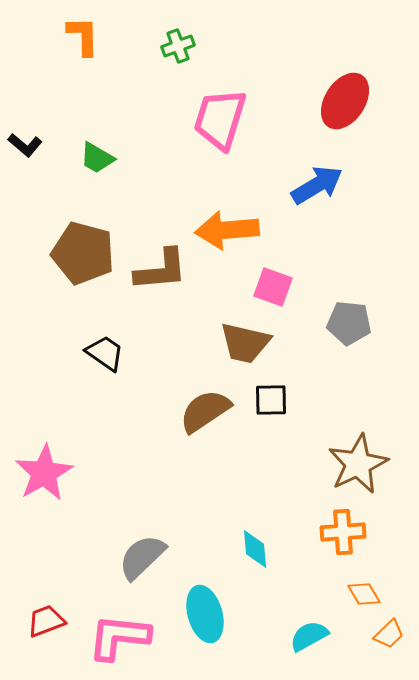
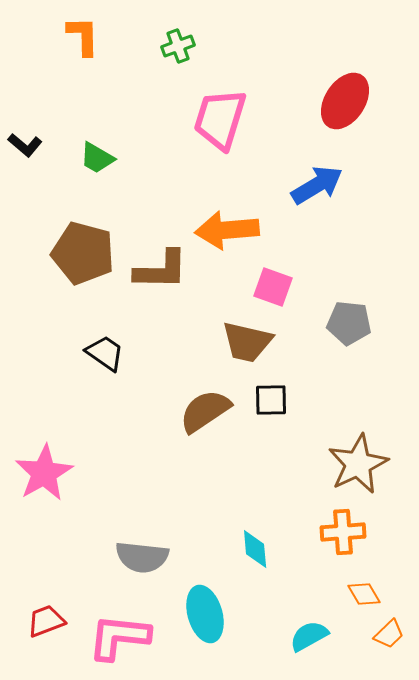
brown L-shape: rotated 6 degrees clockwise
brown trapezoid: moved 2 px right, 1 px up
gray semicircle: rotated 130 degrees counterclockwise
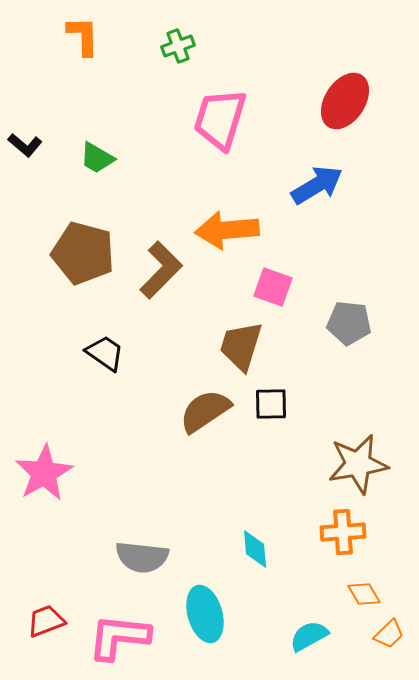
brown L-shape: rotated 46 degrees counterclockwise
brown trapezoid: moved 6 px left, 4 px down; rotated 94 degrees clockwise
black square: moved 4 px down
brown star: rotated 16 degrees clockwise
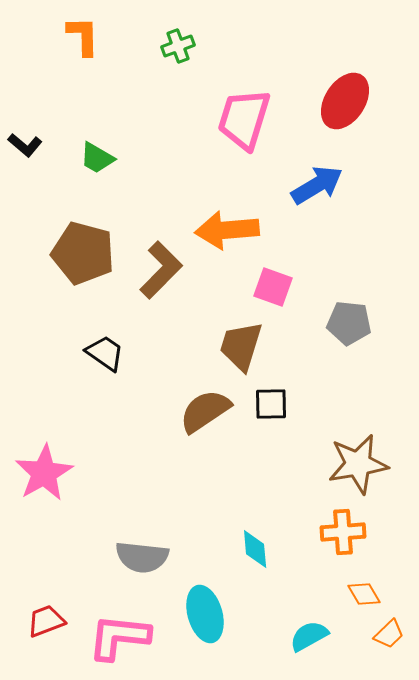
pink trapezoid: moved 24 px right
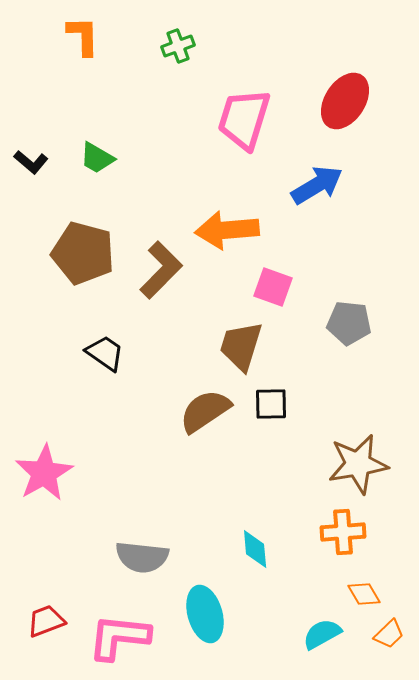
black L-shape: moved 6 px right, 17 px down
cyan semicircle: moved 13 px right, 2 px up
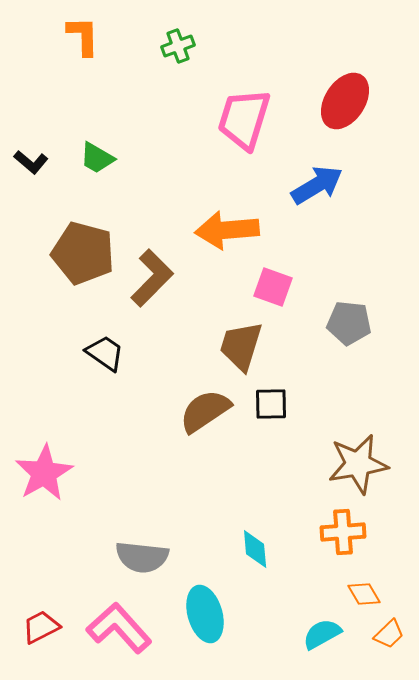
brown L-shape: moved 9 px left, 8 px down
red trapezoid: moved 5 px left, 6 px down; rotated 6 degrees counterclockwise
pink L-shape: moved 9 px up; rotated 42 degrees clockwise
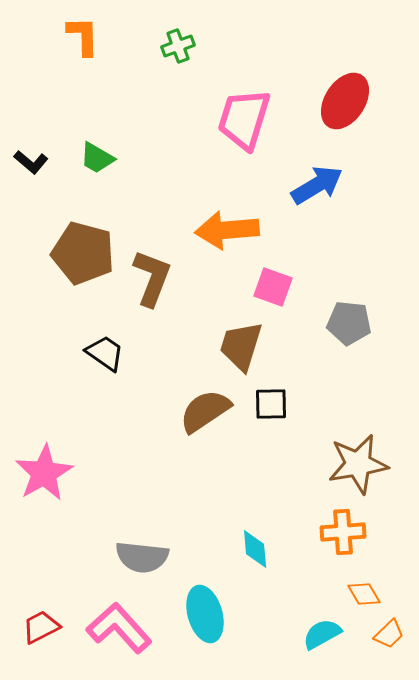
brown L-shape: rotated 24 degrees counterclockwise
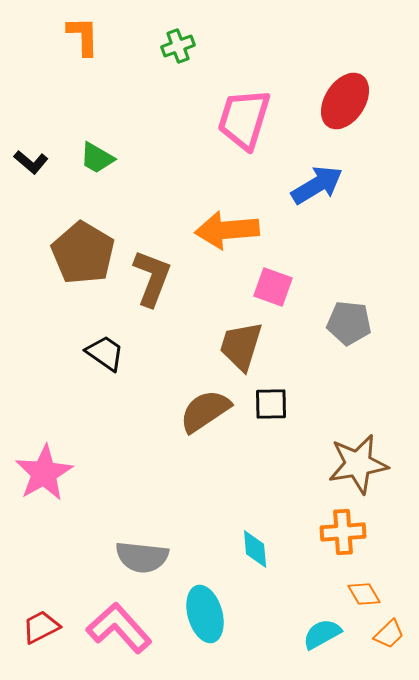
brown pentagon: rotated 16 degrees clockwise
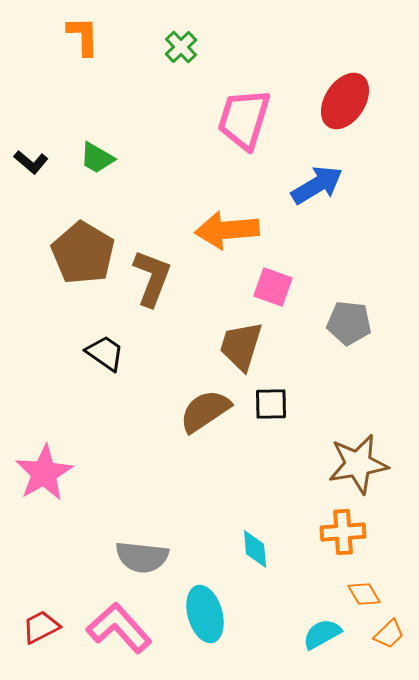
green cross: moved 3 px right, 1 px down; rotated 24 degrees counterclockwise
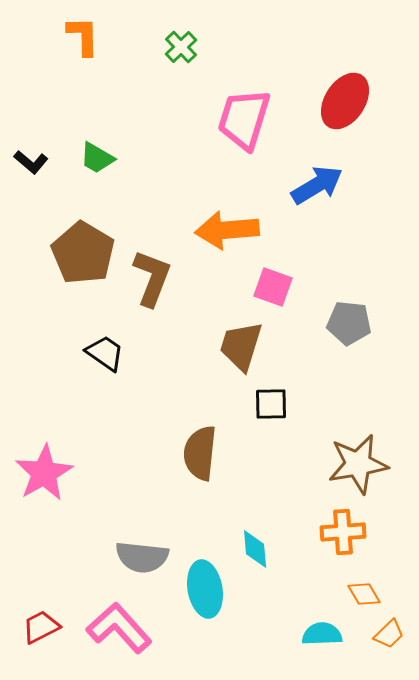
brown semicircle: moved 5 px left, 42 px down; rotated 50 degrees counterclockwise
cyan ellipse: moved 25 px up; rotated 6 degrees clockwise
cyan semicircle: rotated 27 degrees clockwise
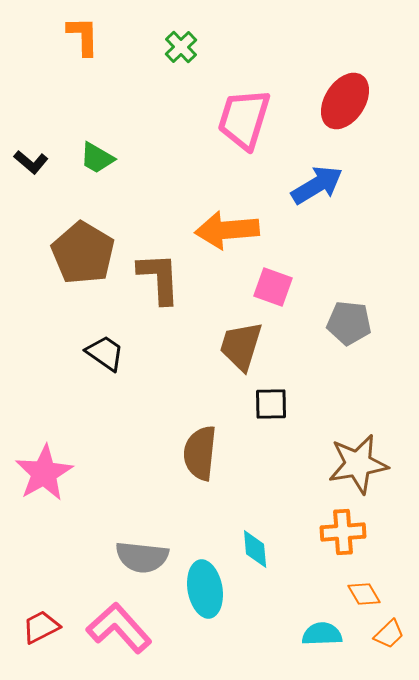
brown L-shape: moved 7 px right; rotated 24 degrees counterclockwise
